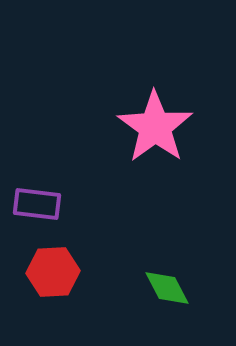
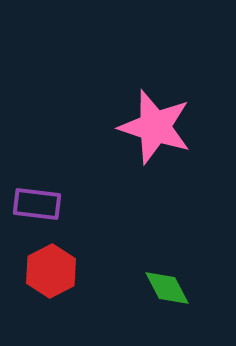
pink star: rotated 18 degrees counterclockwise
red hexagon: moved 2 px left, 1 px up; rotated 24 degrees counterclockwise
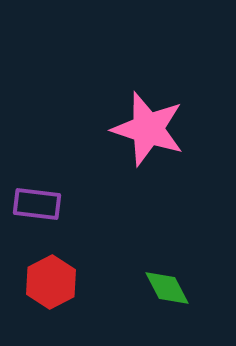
pink star: moved 7 px left, 2 px down
red hexagon: moved 11 px down
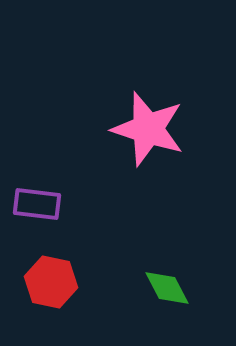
red hexagon: rotated 21 degrees counterclockwise
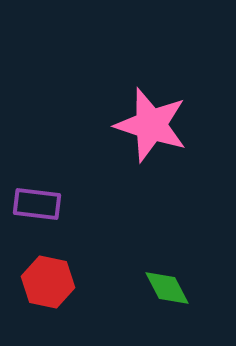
pink star: moved 3 px right, 4 px up
red hexagon: moved 3 px left
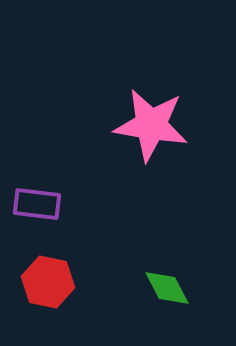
pink star: rotated 8 degrees counterclockwise
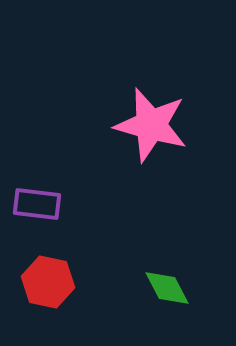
pink star: rotated 6 degrees clockwise
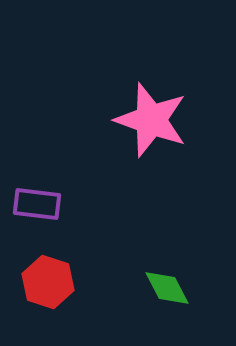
pink star: moved 5 px up; rotated 4 degrees clockwise
red hexagon: rotated 6 degrees clockwise
